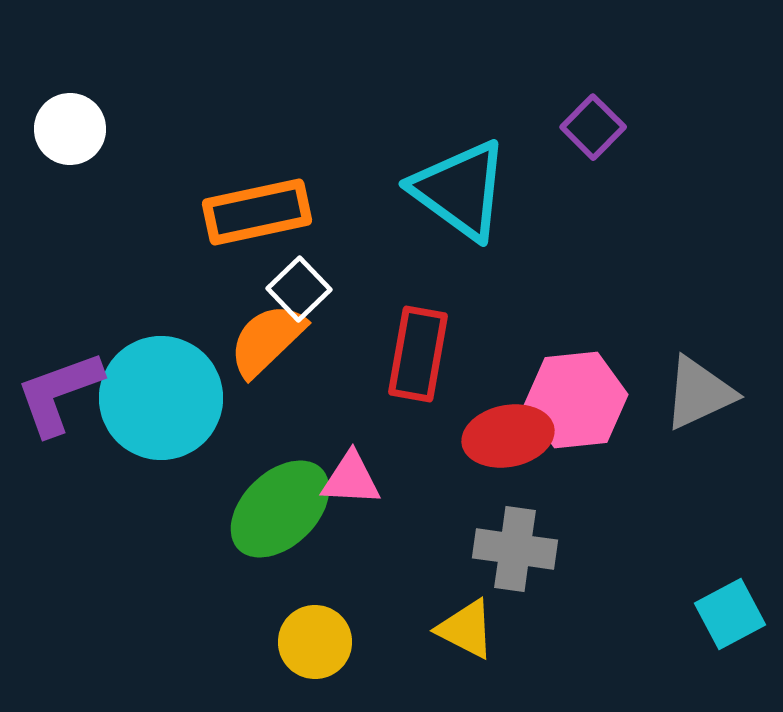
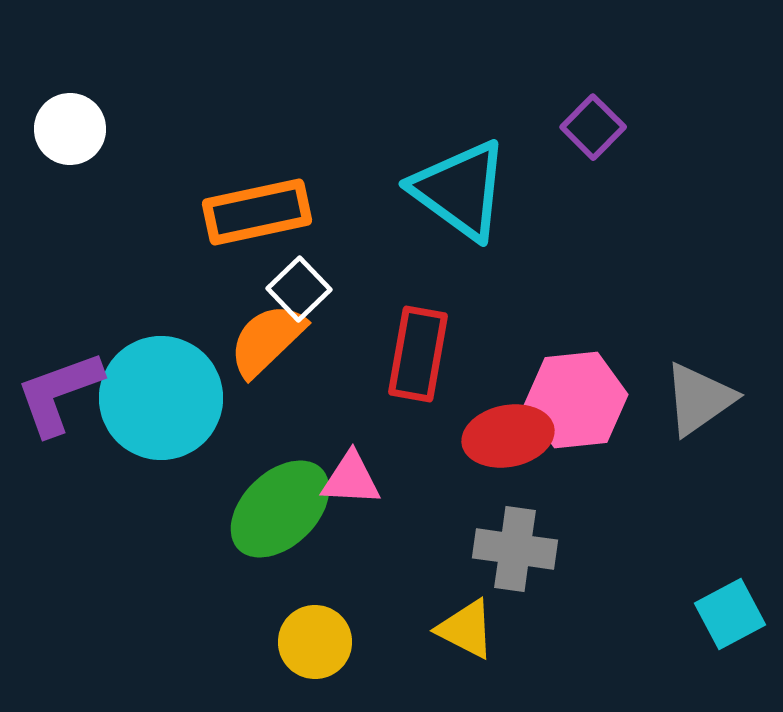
gray triangle: moved 6 px down; rotated 10 degrees counterclockwise
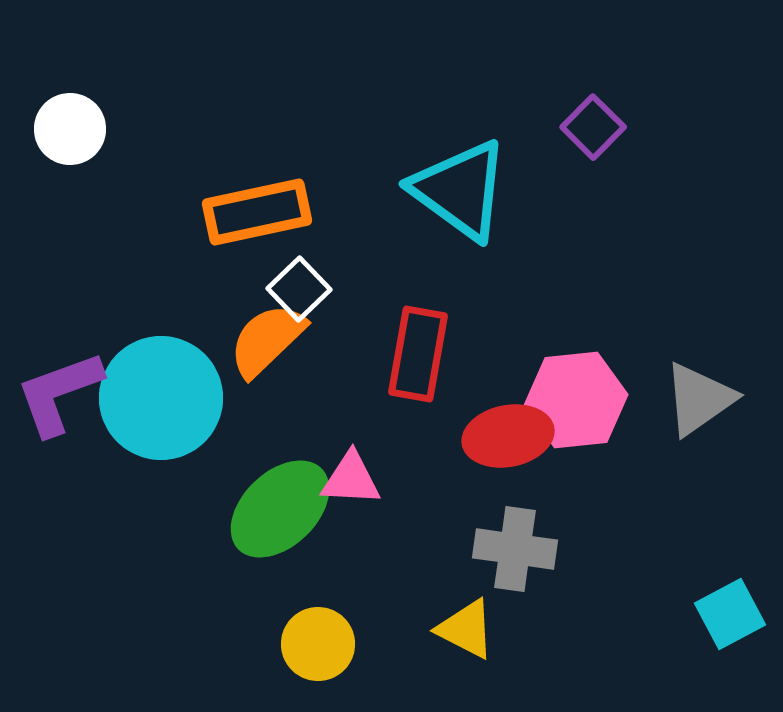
yellow circle: moved 3 px right, 2 px down
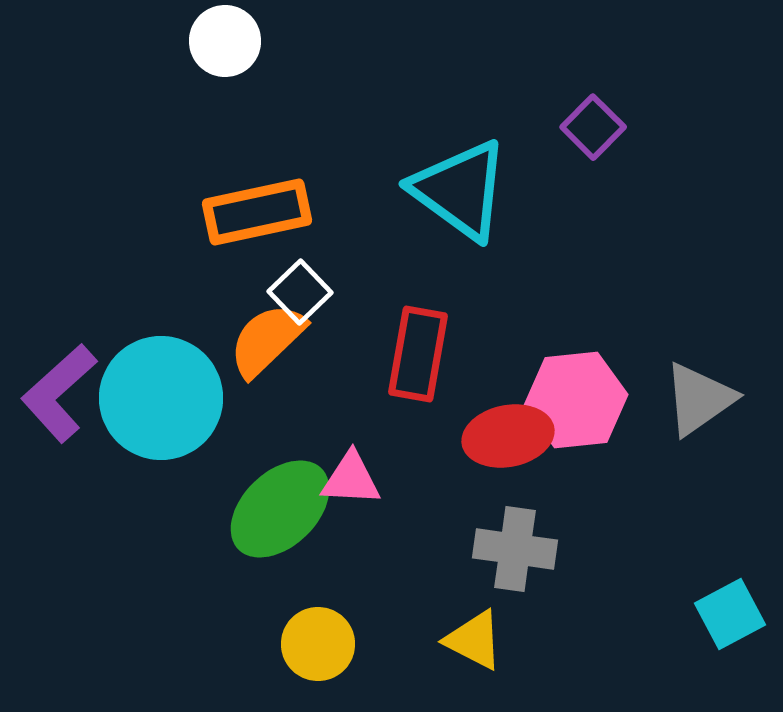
white circle: moved 155 px right, 88 px up
white square: moved 1 px right, 3 px down
purple L-shape: rotated 22 degrees counterclockwise
yellow triangle: moved 8 px right, 11 px down
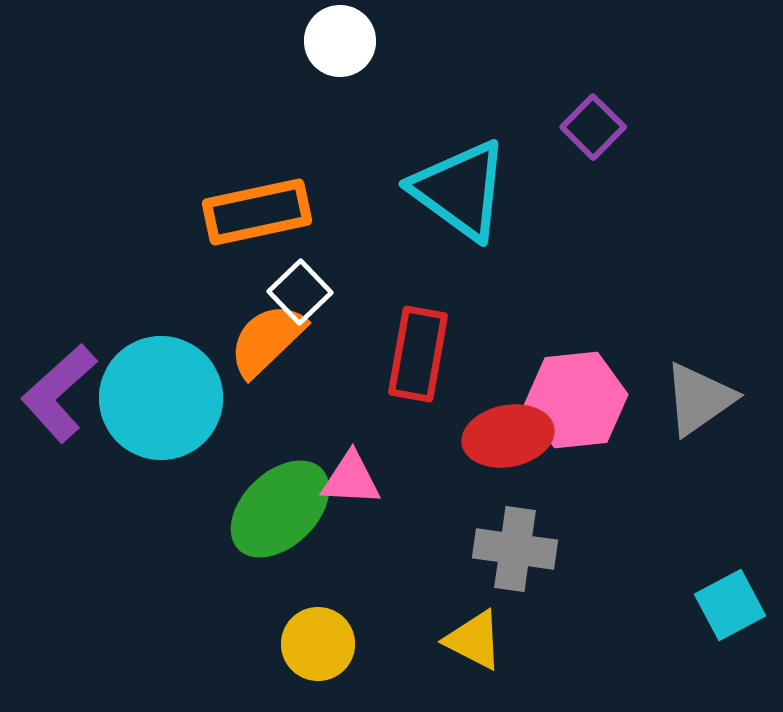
white circle: moved 115 px right
cyan square: moved 9 px up
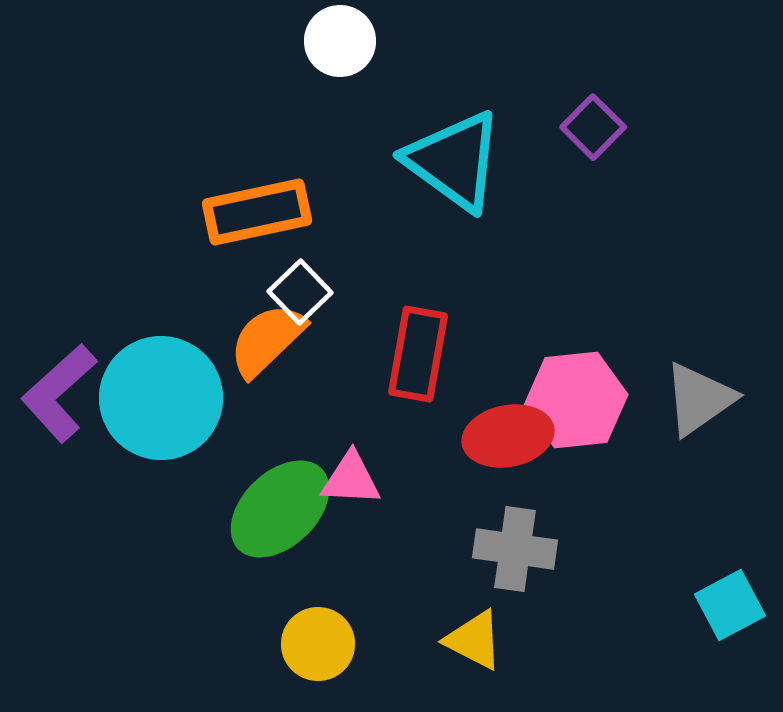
cyan triangle: moved 6 px left, 29 px up
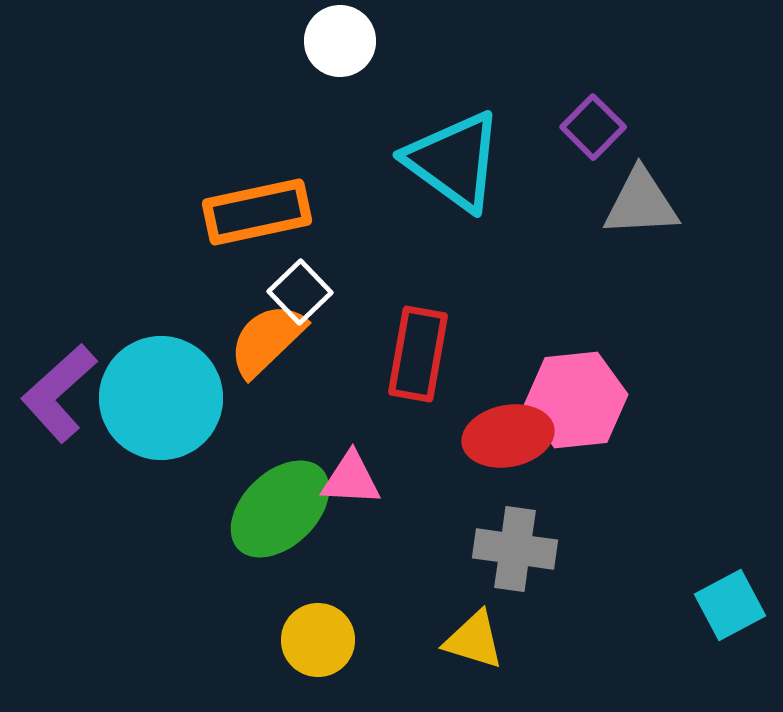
gray triangle: moved 58 px left, 196 px up; rotated 32 degrees clockwise
yellow triangle: rotated 10 degrees counterclockwise
yellow circle: moved 4 px up
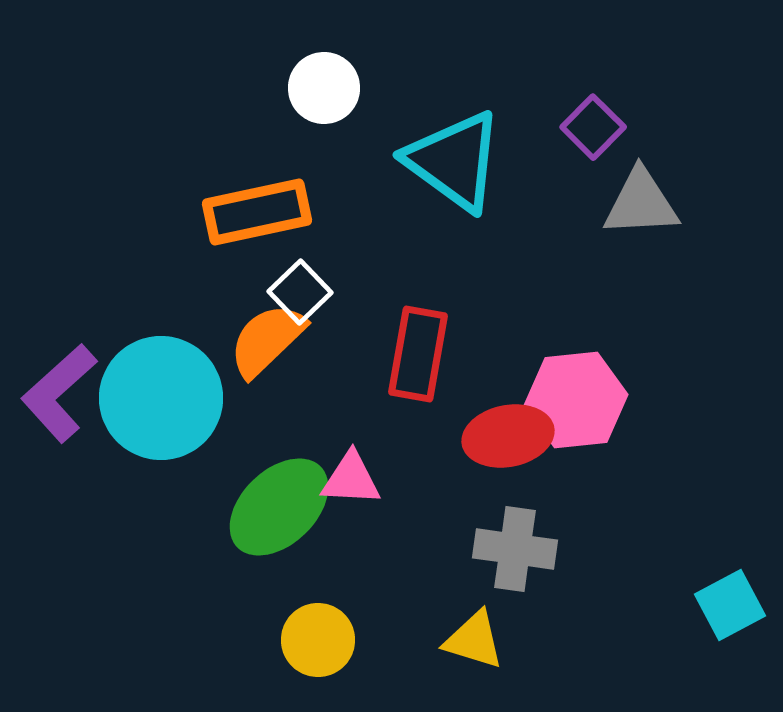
white circle: moved 16 px left, 47 px down
green ellipse: moved 1 px left, 2 px up
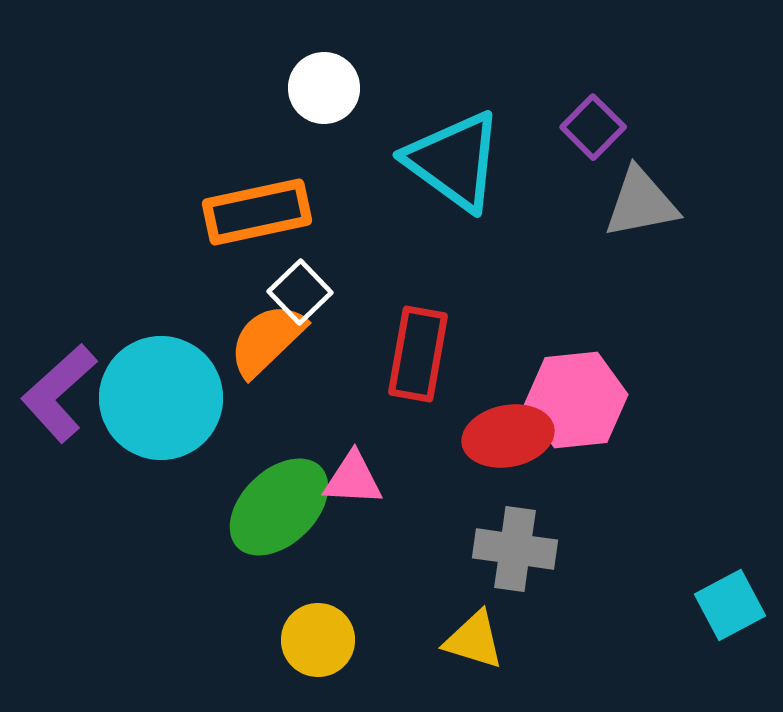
gray triangle: rotated 8 degrees counterclockwise
pink triangle: moved 2 px right
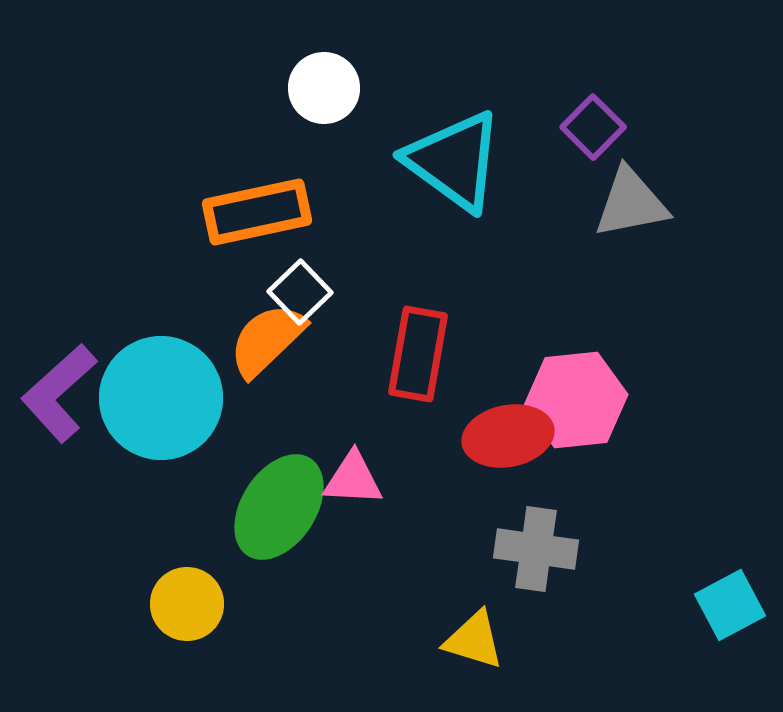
gray triangle: moved 10 px left
green ellipse: rotated 13 degrees counterclockwise
gray cross: moved 21 px right
yellow circle: moved 131 px left, 36 px up
